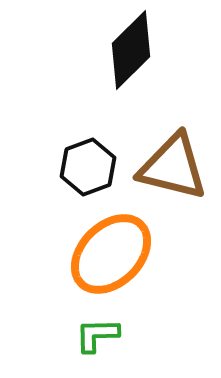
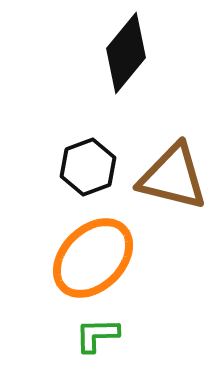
black diamond: moved 5 px left, 3 px down; rotated 6 degrees counterclockwise
brown triangle: moved 10 px down
orange ellipse: moved 18 px left, 4 px down
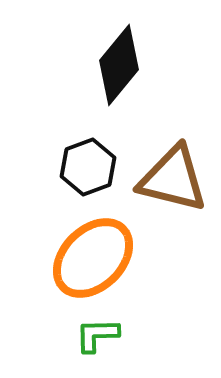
black diamond: moved 7 px left, 12 px down
brown triangle: moved 2 px down
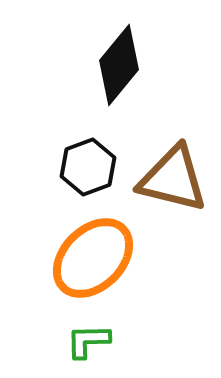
green L-shape: moved 9 px left, 6 px down
